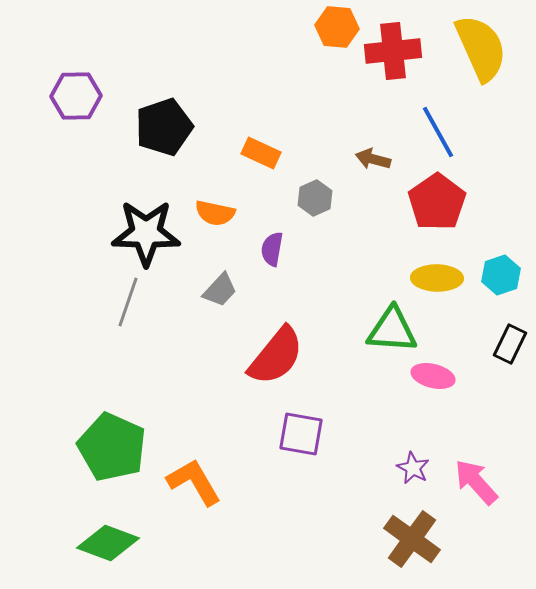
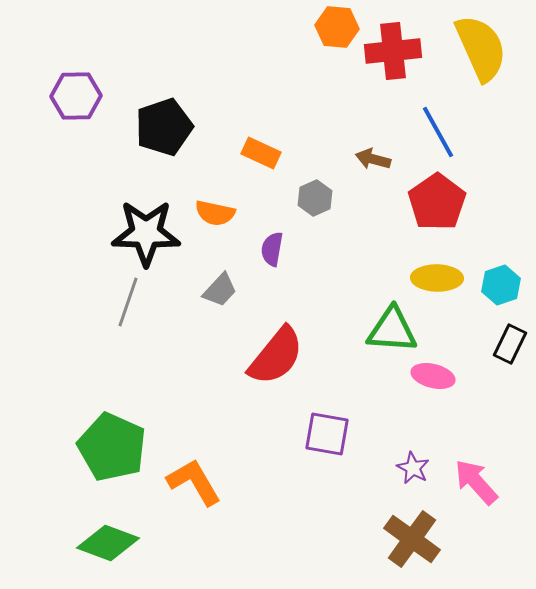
cyan hexagon: moved 10 px down
purple square: moved 26 px right
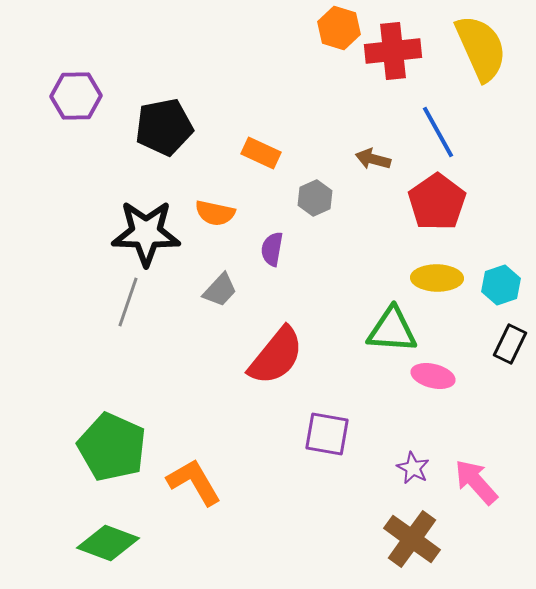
orange hexagon: moved 2 px right, 1 px down; rotated 12 degrees clockwise
black pentagon: rotated 8 degrees clockwise
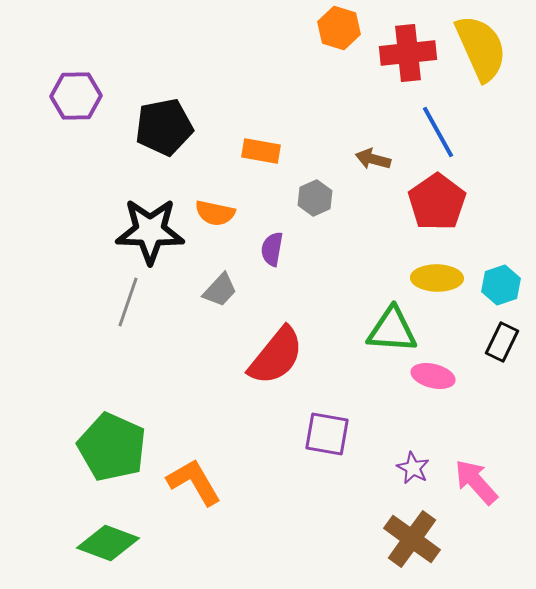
red cross: moved 15 px right, 2 px down
orange rectangle: moved 2 px up; rotated 15 degrees counterclockwise
black star: moved 4 px right, 2 px up
black rectangle: moved 8 px left, 2 px up
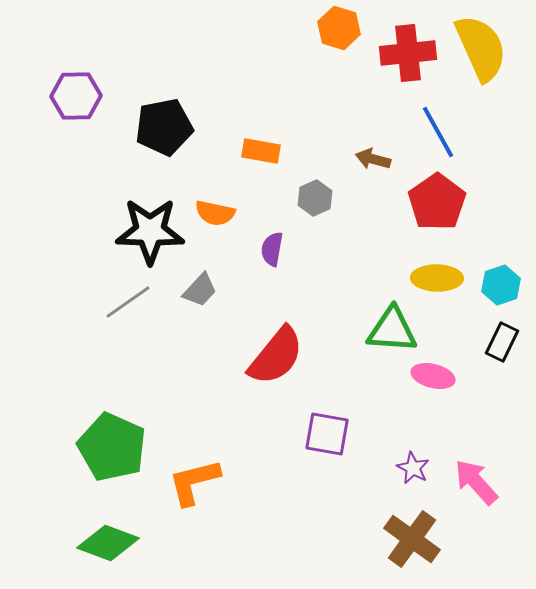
gray trapezoid: moved 20 px left
gray line: rotated 36 degrees clockwise
orange L-shape: rotated 74 degrees counterclockwise
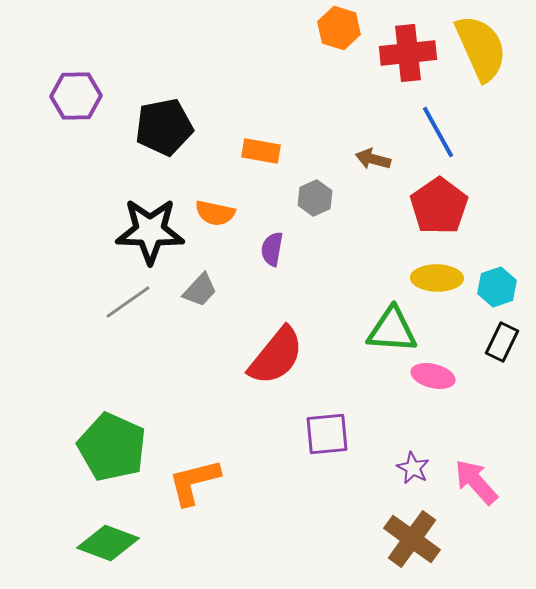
red pentagon: moved 2 px right, 4 px down
cyan hexagon: moved 4 px left, 2 px down
purple square: rotated 15 degrees counterclockwise
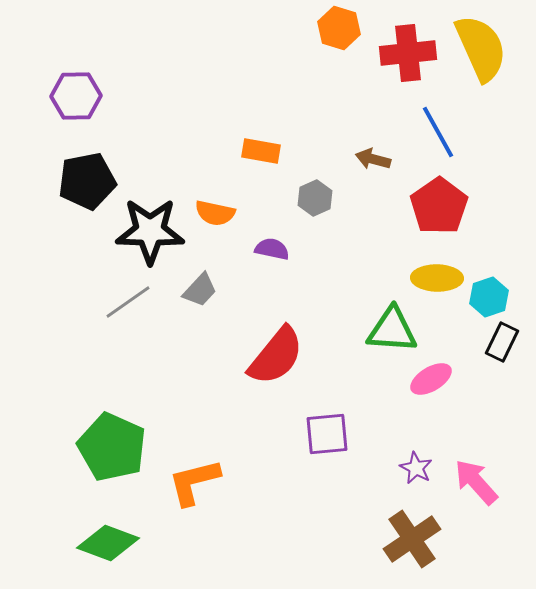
black pentagon: moved 77 px left, 54 px down
purple semicircle: rotated 92 degrees clockwise
cyan hexagon: moved 8 px left, 10 px down
pink ellipse: moved 2 px left, 3 px down; rotated 45 degrees counterclockwise
purple star: moved 3 px right
brown cross: rotated 20 degrees clockwise
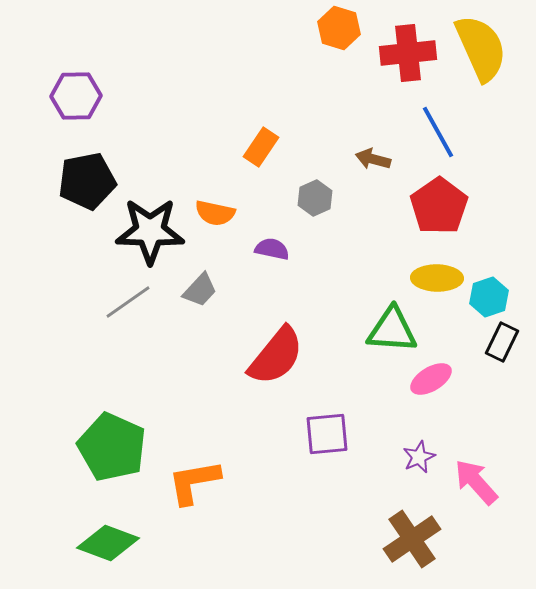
orange rectangle: moved 4 px up; rotated 66 degrees counterclockwise
purple star: moved 3 px right, 11 px up; rotated 20 degrees clockwise
orange L-shape: rotated 4 degrees clockwise
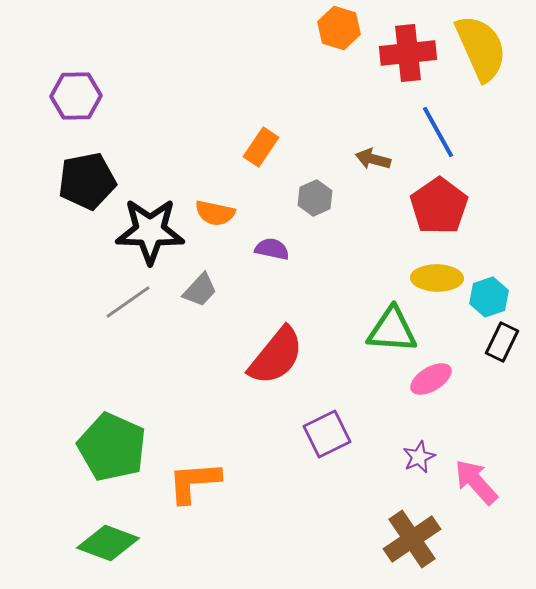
purple square: rotated 21 degrees counterclockwise
orange L-shape: rotated 6 degrees clockwise
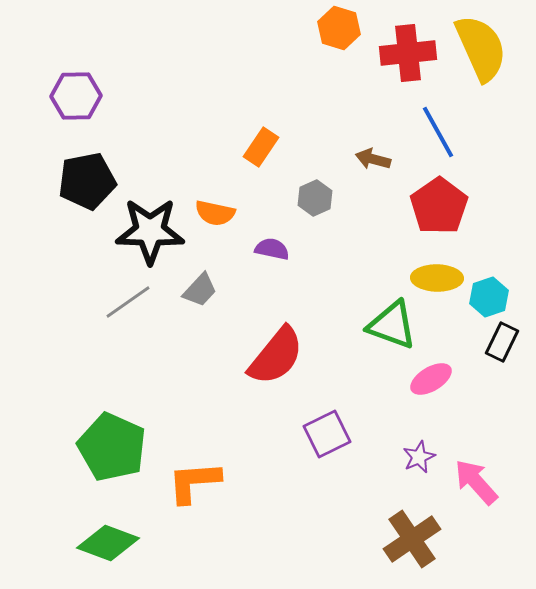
green triangle: moved 5 px up; rotated 16 degrees clockwise
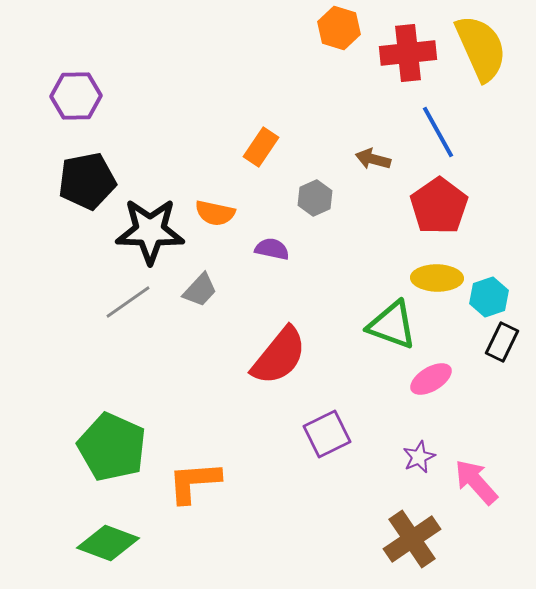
red semicircle: moved 3 px right
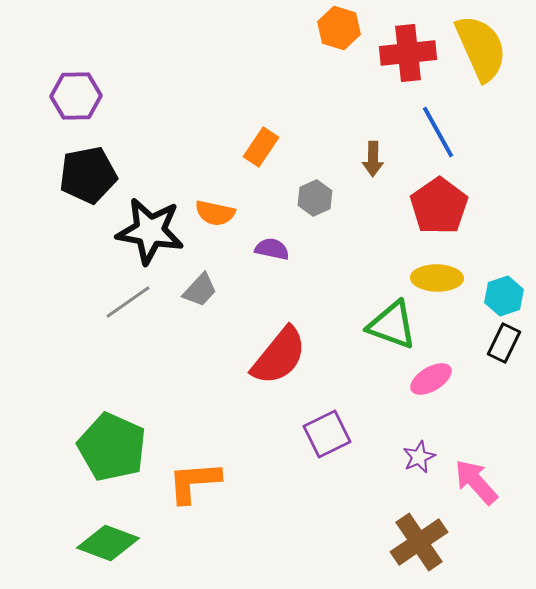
brown arrow: rotated 104 degrees counterclockwise
black pentagon: moved 1 px right, 6 px up
black star: rotated 8 degrees clockwise
cyan hexagon: moved 15 px right, 1 px up
black rectangle: moved 2 px right, 1 px down
brown cross: moved 7 px right, 3 px down
